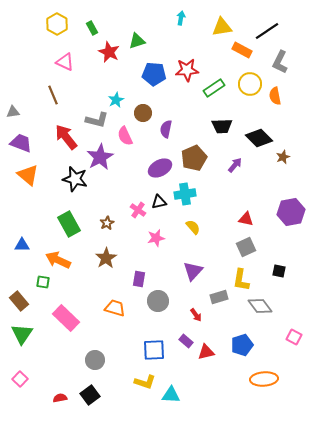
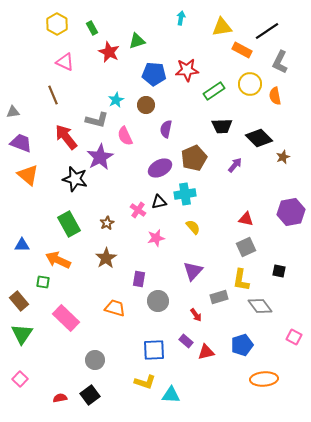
green rectangle at (214, 88): moved 3 px down
brown circle at (143, 113): moved 3 px right, 8 px up
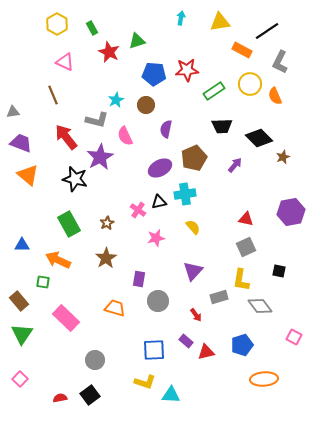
yellow triangle at (222, 27): moved 2 px left, 5 px up
orange semicircle at (275, 96): rotated 12 degrees counterclockwise
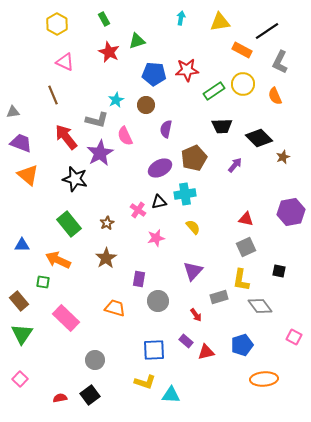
green rectangle at (92, 28): moved 12 px right, 9 px up
yellow circle at (250, 84): moved 7 px left
purple star at (100, 157): moved 4 px up
green rectangle at (69, 224): rotated 10 degrees counterclockwise
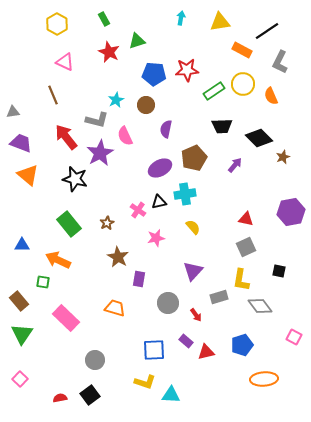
orange semicircle at (275, 96): moved 4 px left
brown star at (106, 258): moved 12 px right, 1 px up; rotated 10 degrees counterclockwise
gray circle at (158, 301): moved 10 px right, 2 px down
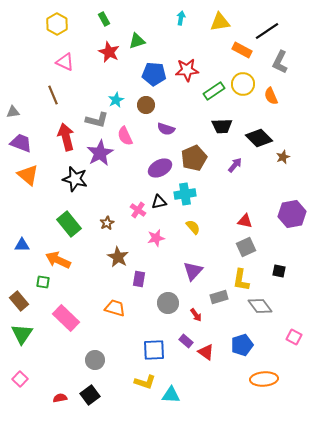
purple semicircle at (166, 129): rotated 84 degrees counterclockwise
red arrow at (66, 137): rotated 24 degrees clockwise
purple hexagon at (291, 212): moved 1 px right, 2 px down
red triangle at (246, 219): moved 1 px left, 2 px down
red triangle at (206, 352): rotated 48 degrees clockwise
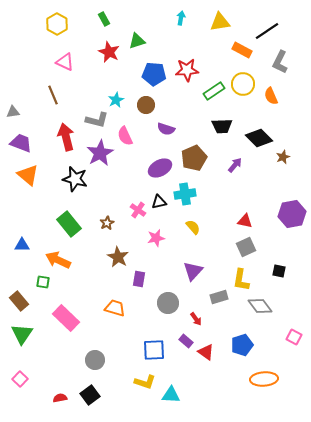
red arrow at (196, 315): moved 4 px down
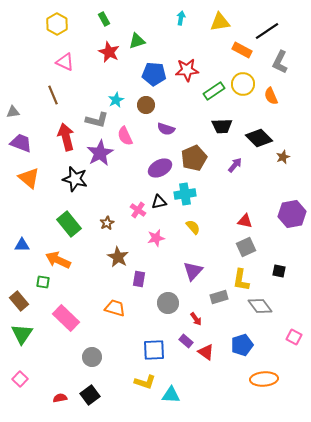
orange triangle at (28, 175): moved 1 px right, 3 px down
gray circle at (95, 360): moved 3 px left, 3 px up
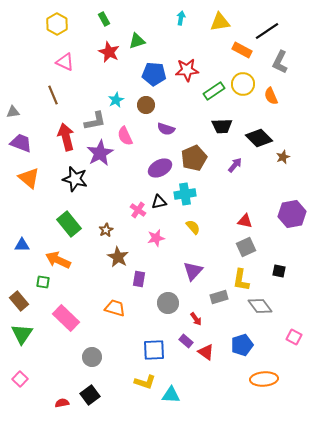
gray L-shape at (97, 120): moved 2 px left, 1 px down; rotated 25 degrees counterclockwise
brown star at (107, 223): moved 1 px left, 7 px down
red semicircle at (60, 398): moved 2 px right, 5 px down
